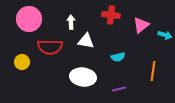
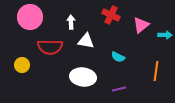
red cross: rotated 18 degrees clockwise
pink circle: moved 1 px right, 2 px up
cyan arrow: rotated 16 degrees counterclockwise
cyan semicircle: rotated 40 degrees clockwise
yellow circle: moved 3 px down
orange line: moved 3 px right
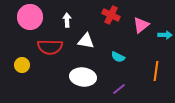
white arrow: moved 4 px left, 2 px up
purple line: rotated 24 degrees counterclockwise
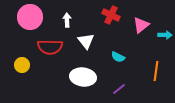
white triangle: rotated 42 degrees clockwise
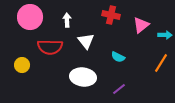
red cross: rotated 12 degrees counterclockwise
orange line: moved 5 px right, 8 px up; rotated 24 degrees clockwise
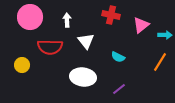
orange line: moved 1 px left, 1 px up
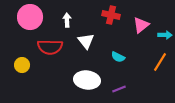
white ellipse: moved 4 px right, 3 px down
purple line: rotated 16 degrees clockwise
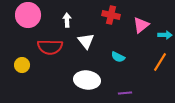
pink circle: moved 2 px left, 2 px up
purple line: moved 6 px right, 4 px down; rotated 16 degrees clockwise
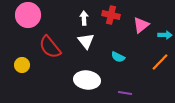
white arrow: moved 17 px right, 2 px up
red semicircle: rotated 50 degrees clockwise
orange line: rotated 12 degrees clockwise
purple line: rotated 16 degrees clockwise
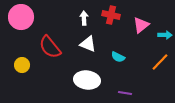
pink circle: moved 7 px left, 2 px down
white triangle: moved 2 px right, 3 px down; rotated 30 degrees counterclockwise
